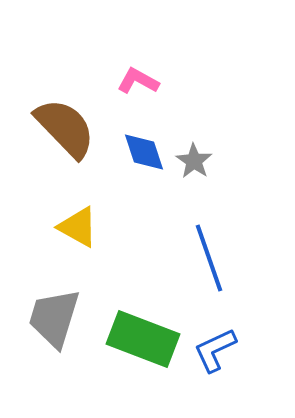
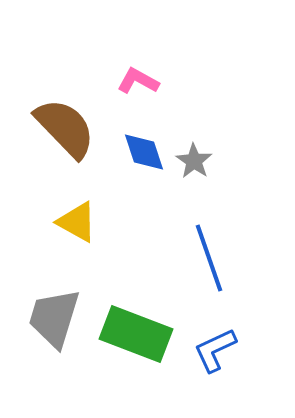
yellow triangle: moved 1 px left, 5 px up
green rectangle: moved 7 px left, 5 px up
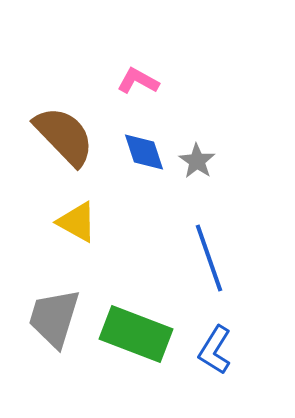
brown semicircle: moved 1 px left, 8 px down
gray star: moved 3 px right
blue L-shape: rotated 33 degrees counterclockwise
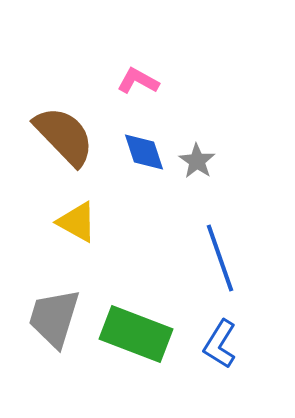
blue line: moved 11 px right
blue L-shape: moved 5 px right, 6 px up
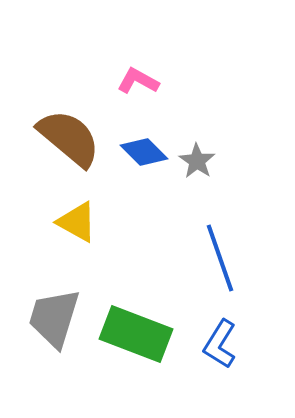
brown semicircle: moved 5 px right, 2 px down; rotated 6 degrees counterclockwise
blue diamond: rotated 27 degrees counterclockwise
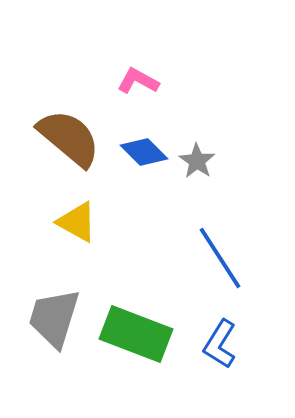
blue line: rotated 14 degrees counterclockwise
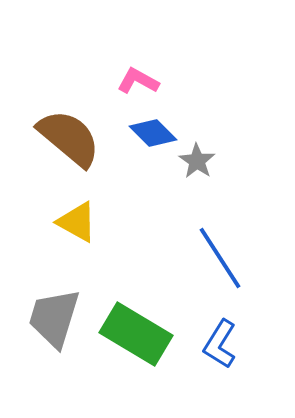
blue diamond: moved 9 px right, 19 px up
green rectangle: rotated 10 degrees clockwise
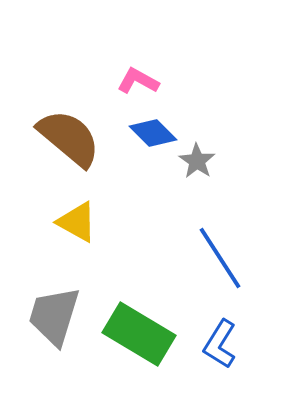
gray trapezoid: moved 2 px up
green rectangle: moved 3 px right
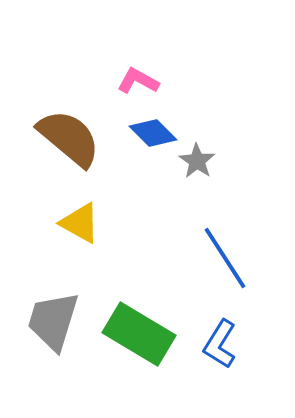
yellow triangle: moved 3 px right, 1 px down
blue line: moved 5 px right
gray trapezoid: moved 1 px left, 5 px down
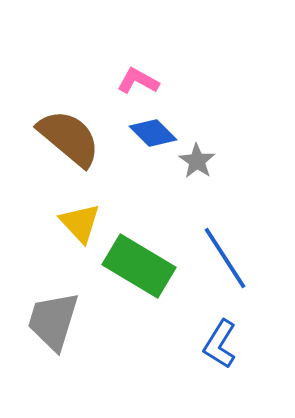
yellow triangle: rotated 18 degrees clockwise
green rectangle: moved 68 px up
